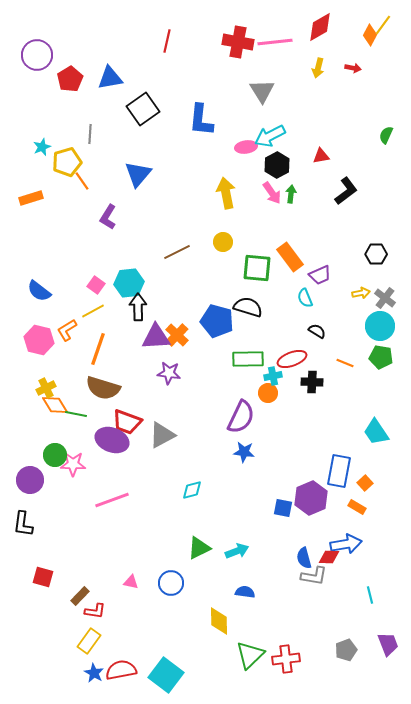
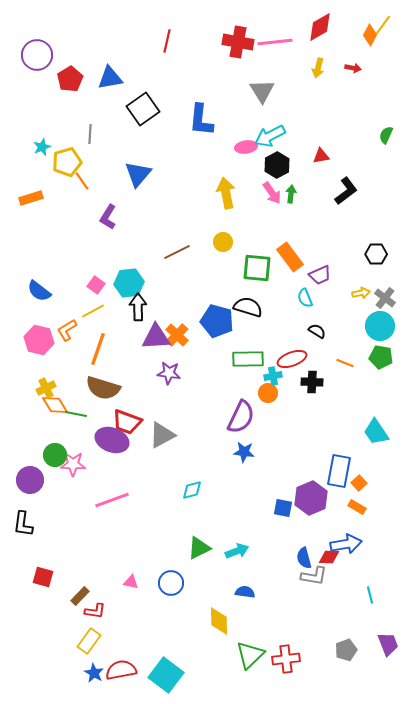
orange square at (365, 483): moved 6 px left
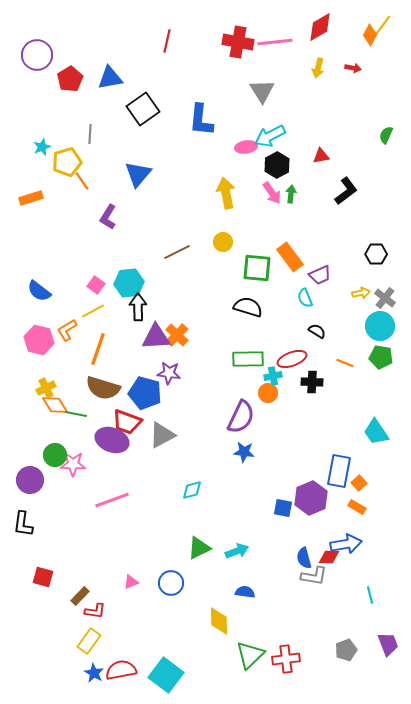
blue pentagon at (217, 321): moved 72 px left, 72 px down
pink triangle at (131, 582): rotated 35 degrees counterclockwise
